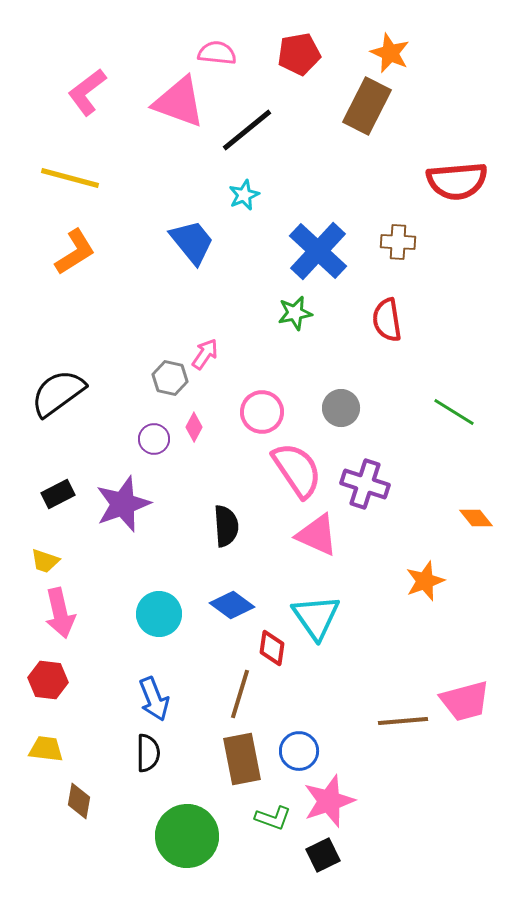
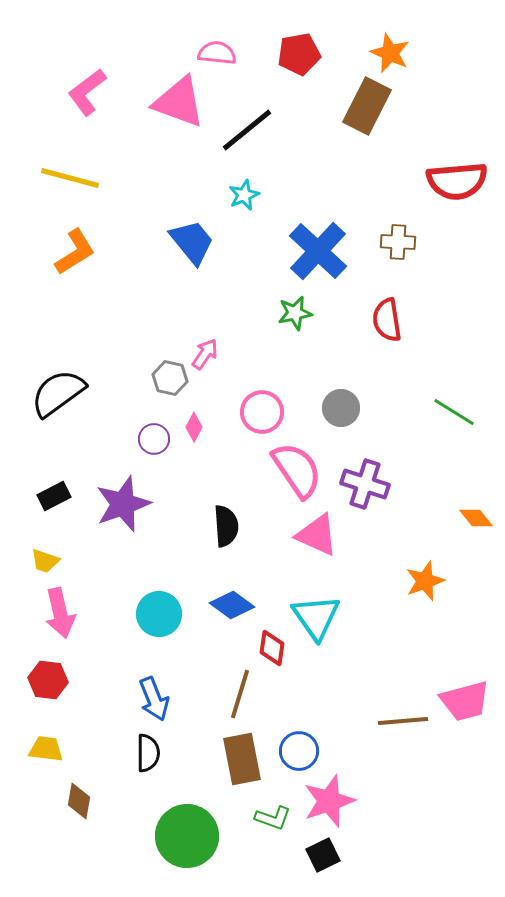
black rectangle at (58, 494): moved 4 px left, 2 px down
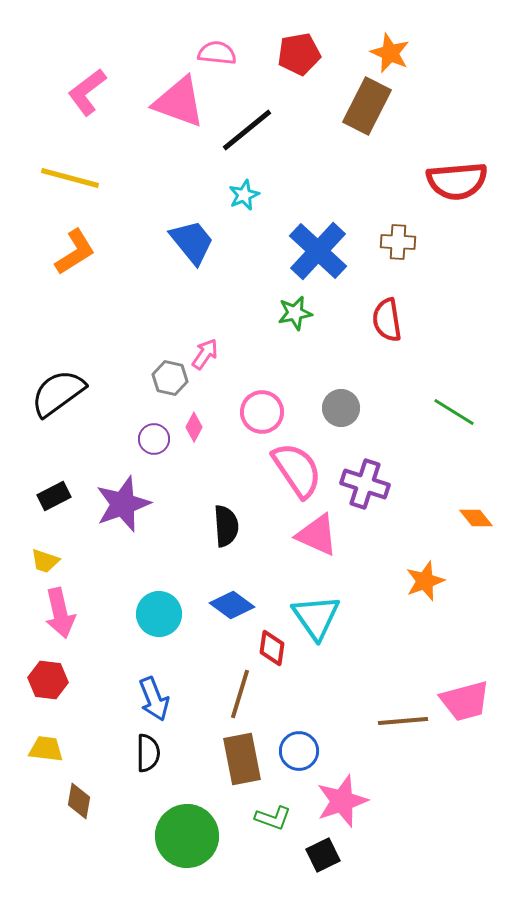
pink star at (329, 801): moved 13 px right
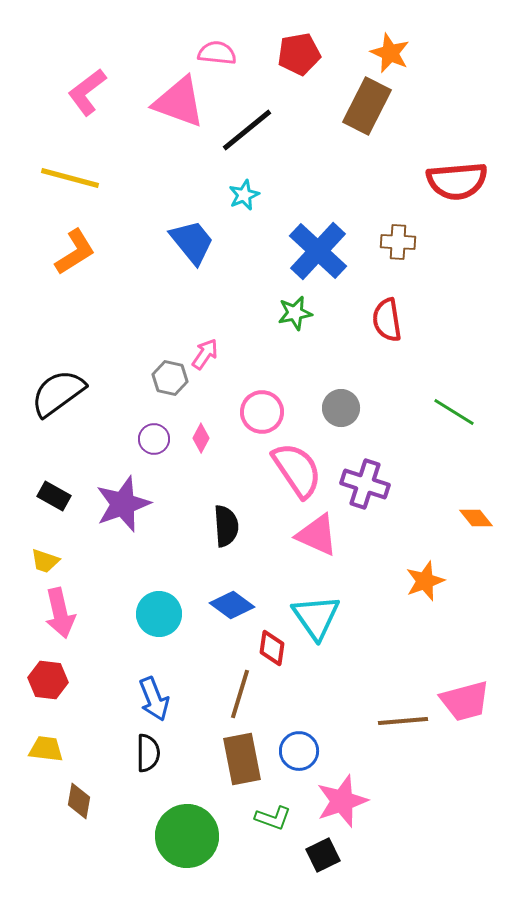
pink diamond at (194, 427): moved 7 px right, 11 px down
black rectangle at (54, 496): rotated 56 degrees clockwise
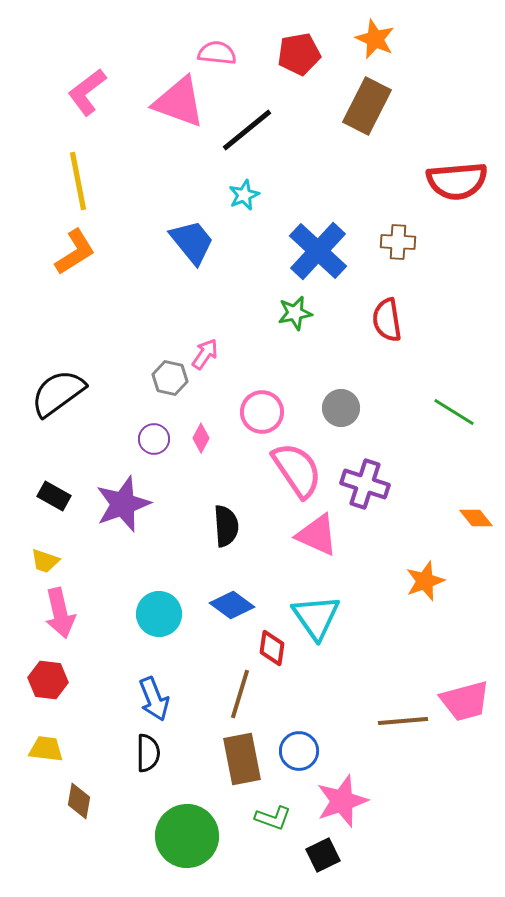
orange star at (390, 53): moved 15 px left, 14 px up
yellow line at (70, 178): moved 8 px right, 3 px down; rotated 64 degrees clockwise
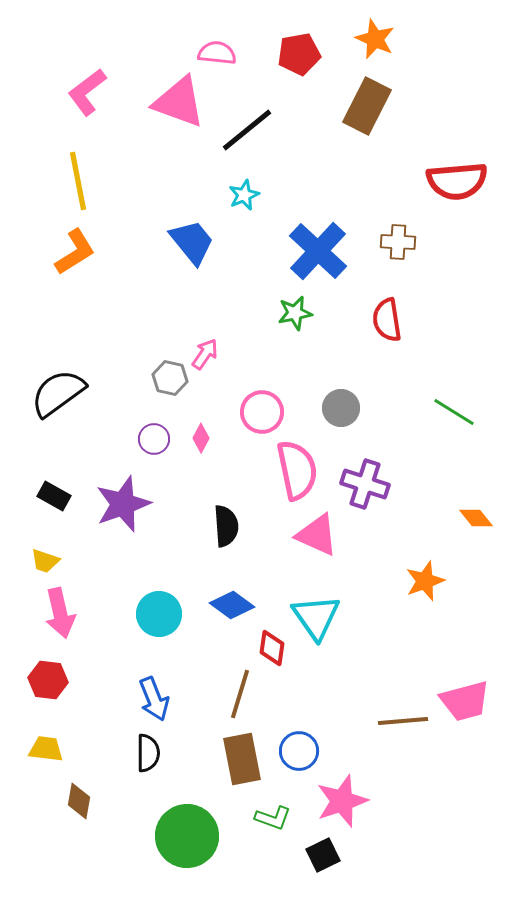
pink semicircle at (297, 470): rotated 22 degrees clockwise
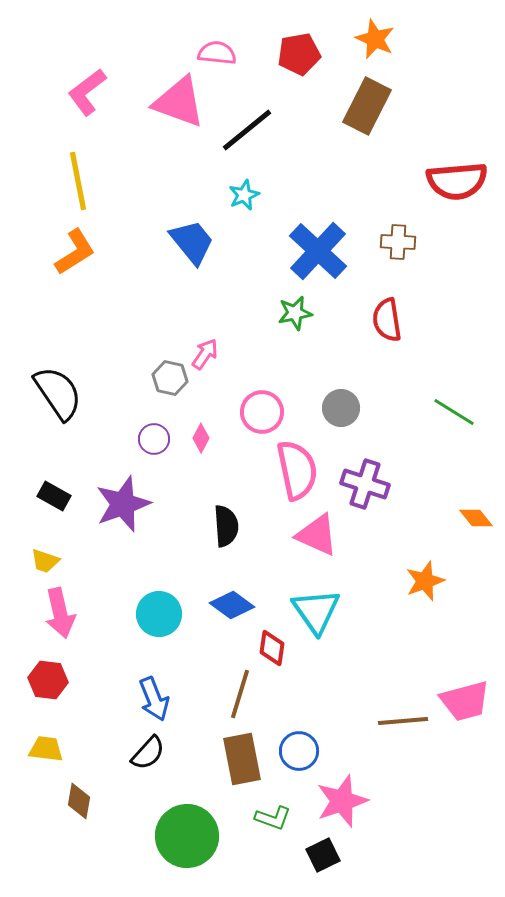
black semicircle at (58, 393): rotated 92 degrees clockwise
cyan triangle at (316, 617): moved 6 px up
black semicircle at (148, 753): rotated 42 degrees clockwise
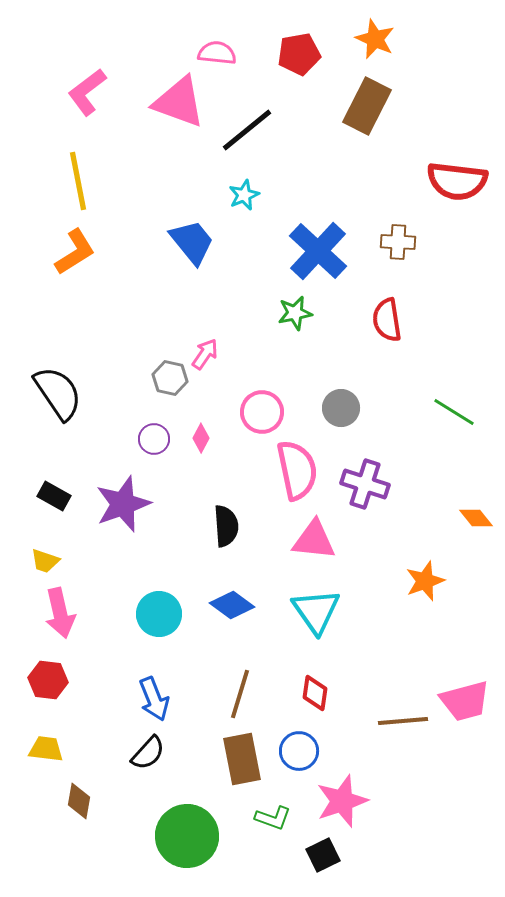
red semicircle at (457, 181): rotated 12 degrees clockwise
pink triangle at (317, 535): moved 3 px left, 5 px down; rotated 18 degrees counterclockwise
red diamond at (272, 648): moved 43 px right, 45 px down
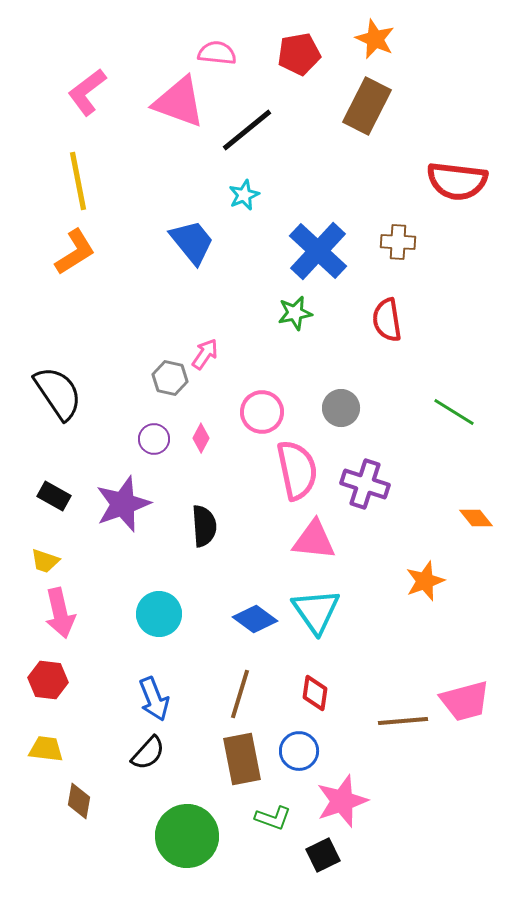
black semicircle at (226, 526): moved 22 px left
blue diamond at (232, 605): moved 23 px right, 14 px down
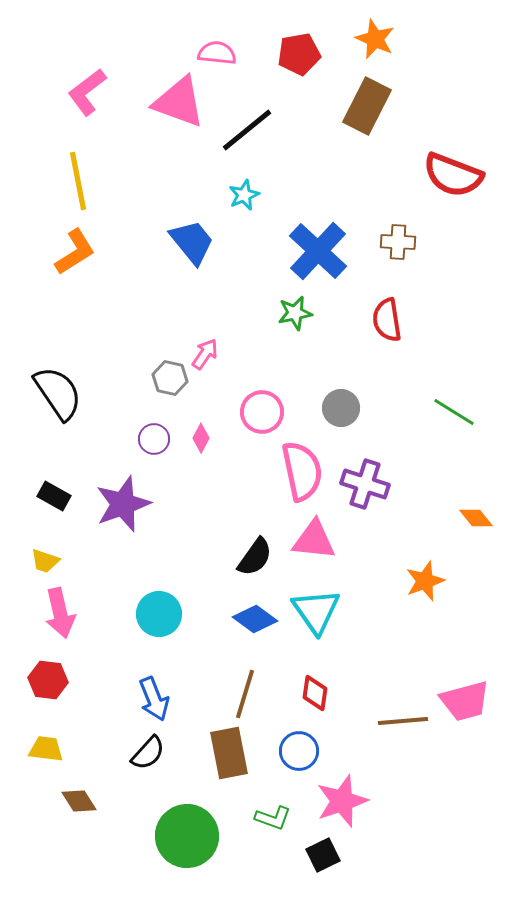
red semicircle at (457, 181): moved 4 px left, 6 px up; rotated 14 degrees clockwise
pink semicircle at (297, 470): moved 5 px right, 1 px down
black semicircle at (204, 526): moved 51 px right, 31 px down; rotated 39 degrees clockwise
brown line at (240, 694): moved 5 px right
brown rectangle at (242, 759): moved 13 px left, 6 px up
brown diamond at (79, 801): rotated 42 degrees counterclockwise
